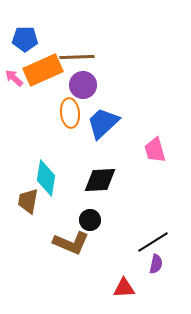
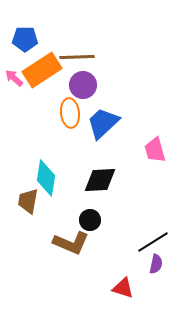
orange rectangle: moved 1 px left; rotated 9 degrees counterclockwise
red triangle: moved 1 px left; rotated 20 degrees clockwise
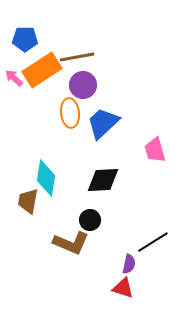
brown line: rotated 8 degrees counterclockwise
black diamond: moved 3 px right
purple semicircle: moved 27 px left
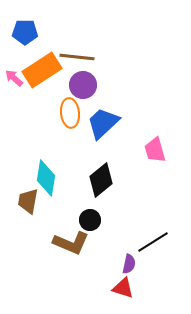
blue pentagon: moved 7 px up
brown line: rotated 16 degrees clockwise
black diamond: moved 2 px left; rotated 36 degrees counterclockwise
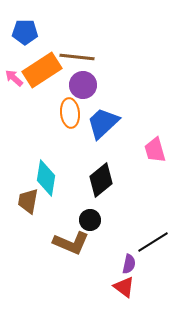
red triangle: moved 1 px right, 1 px up; rotated 20 degrees clockwise
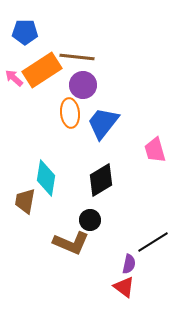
blue trapezoid: rotated 9 degrees counterclockwise
black diamond: rotated 8 degrees clockwise
brown trapezoid: moved 3 px left
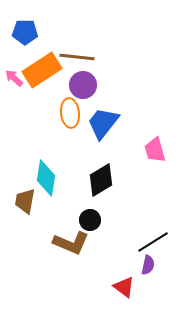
purple semicircle: moved 19 px right, 1 px down
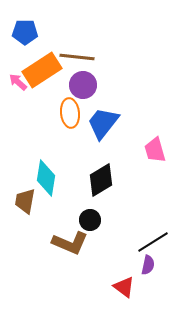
pink arrow: moved 4 px right, 4 px down
brown L-shape: moved 1 px left
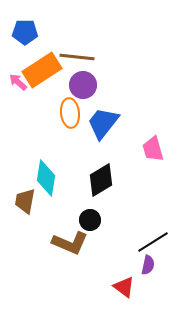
pink trapezoid: moved 2 px left, 1 px up
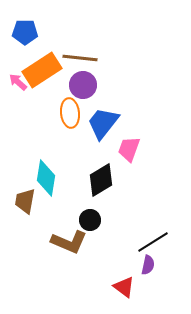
brown line: moved 3 px right, 1 px down
pink trapezoid: moved 24 px left; rotated 36 degrees clockwise
brown L-shape: moved 1 px left, 1 px up
